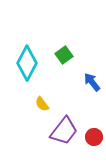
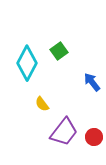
green square: moved 5 px left, 4 px up
purple trapezoid: moved 1 px down
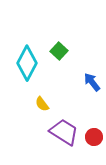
green square: rotated 12 degrees counterclockwise
purple trapezoid: rotated 96 degrees counterclockwise
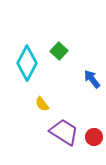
blue arrow: moved 3 px up
